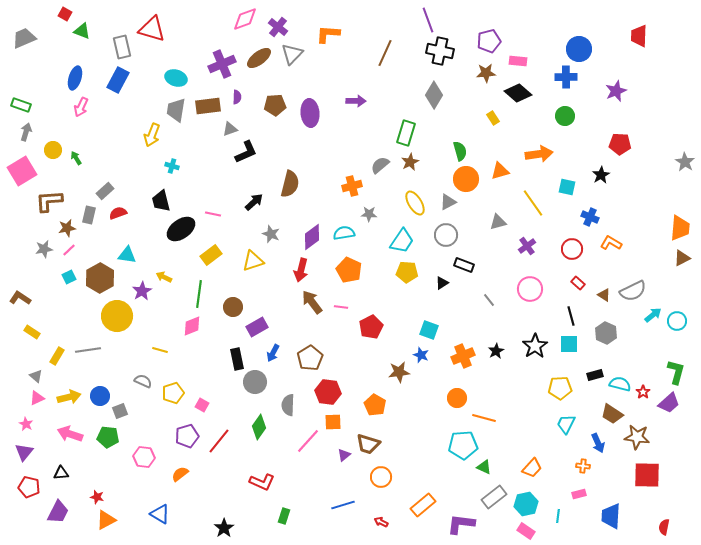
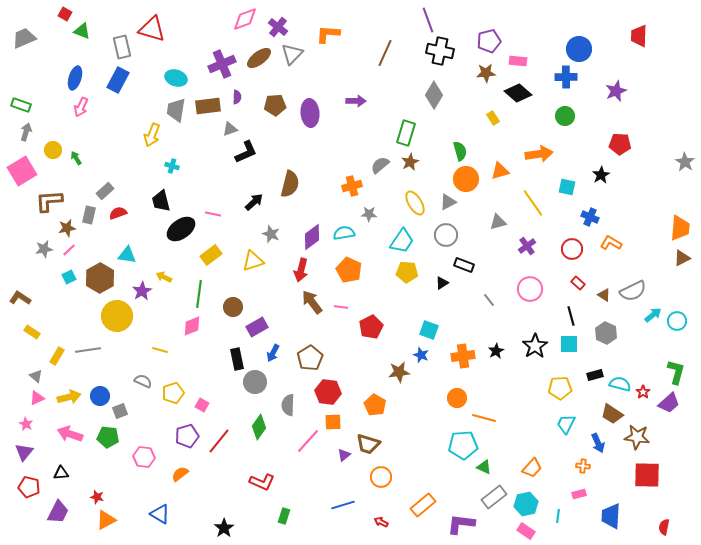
orange cross at (463, 356): rotated 15 degrees clockwise
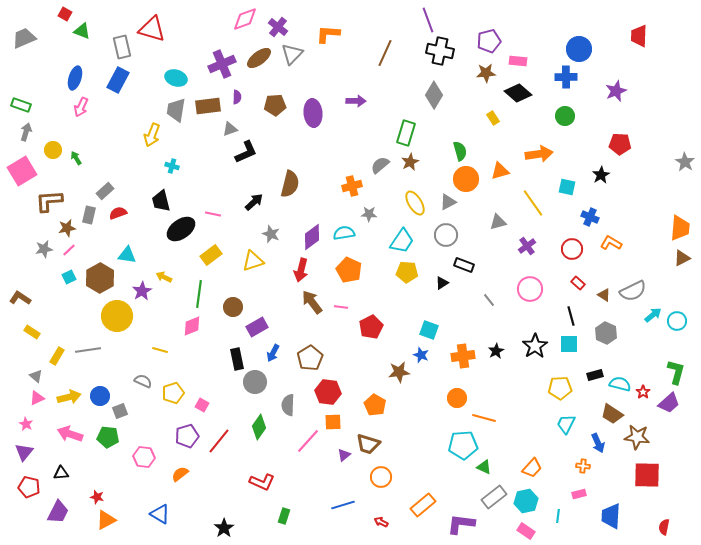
purple ellipse at (310, 113): moved 3 px right
cyan hexagon at (526, 504): moved 3 px up
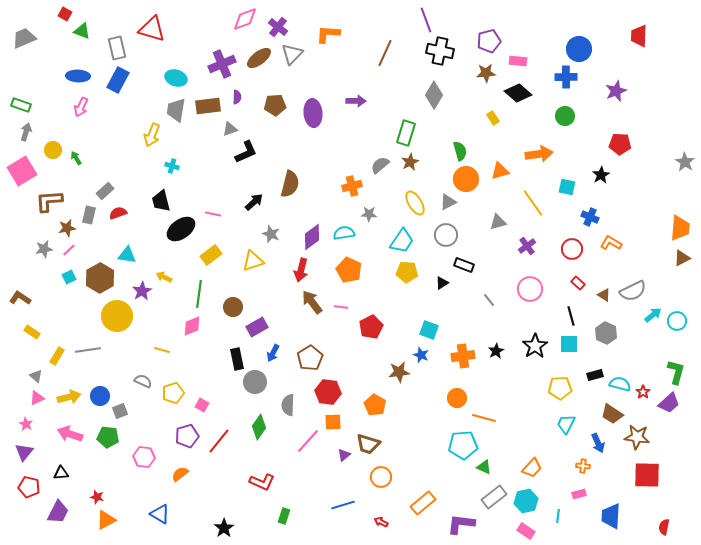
purple line at (428, 20): moved 2 px left
gray rectangle at (122, 47): moved 5 px left, 1 px down
blue ellipse at (75, 78): moved 3 px right, 2 px up; rotated 75 degrees clockwise
yellow line at (160, 350): moved 2 px right
orange rectangle at (423, 505): moved 2 px up
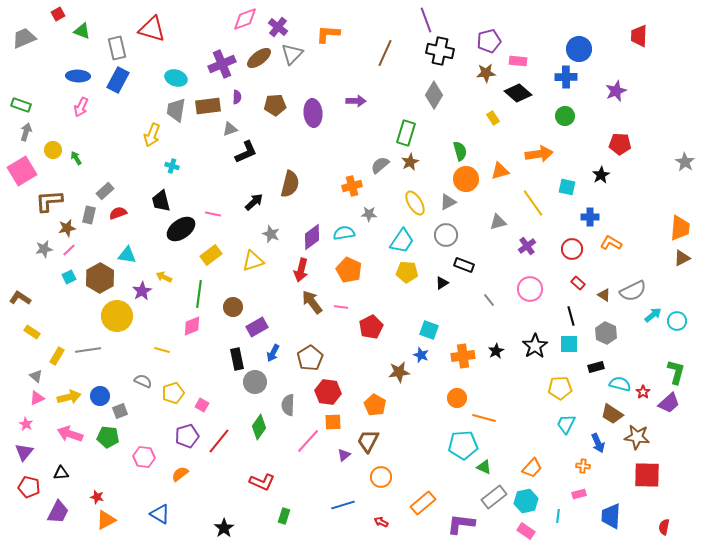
red square at (65, 14): moved 7 px left; rotated 32 degrees clockwise
blue cross at (590, 217): rotated 24 degrees counterclockwise
black rectangle at (595, 375): moved 1 px right, 8 px up
brown trapezoid at (368, 444): moved 3 px up; rotated 100 degrees clockwise
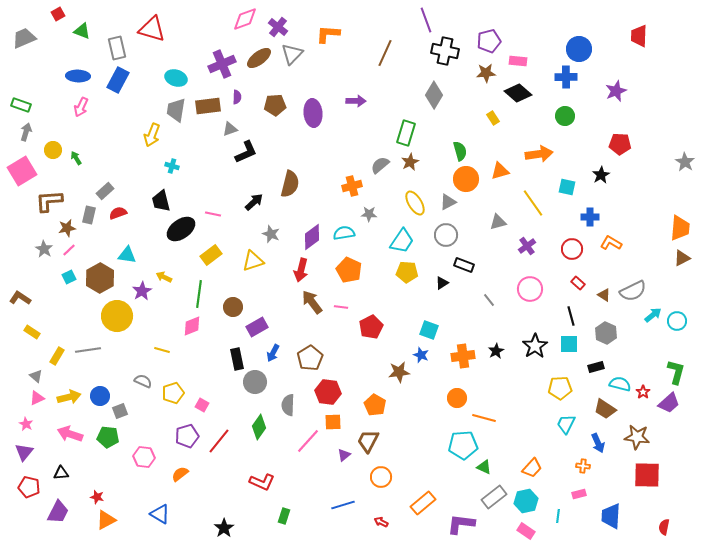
black cross at (440, 51): moved 5 px right
gray star at (44, 249): rotated 30 degrees counterclockwise
brown trapezoid at (612, 414): moved 7 px left, 5 px up
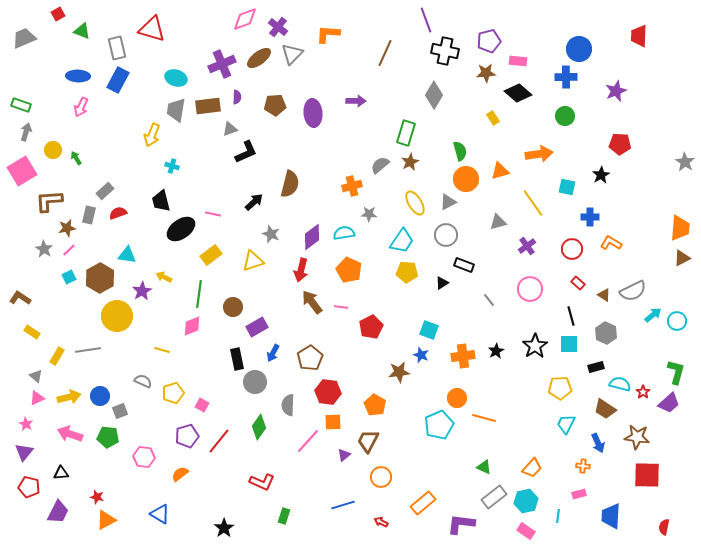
cyan pentagon at (463, 445): moved 24 px left, 20 px up; rotated 20 degrees counterclockwise
